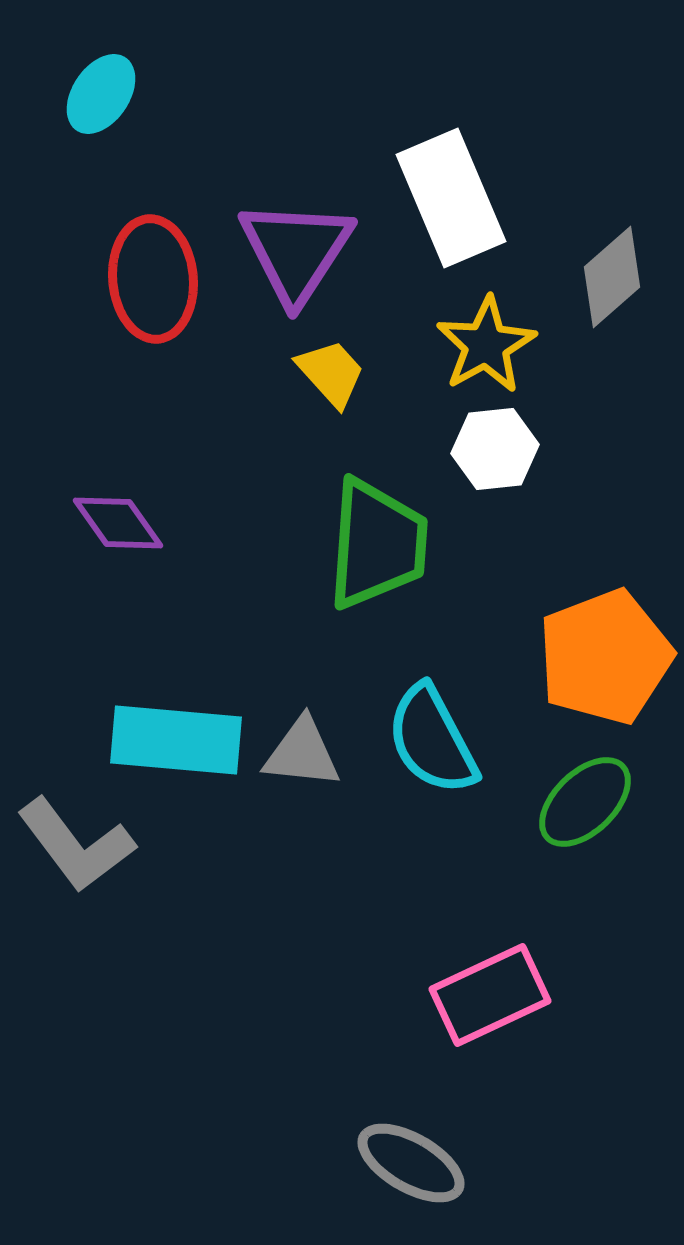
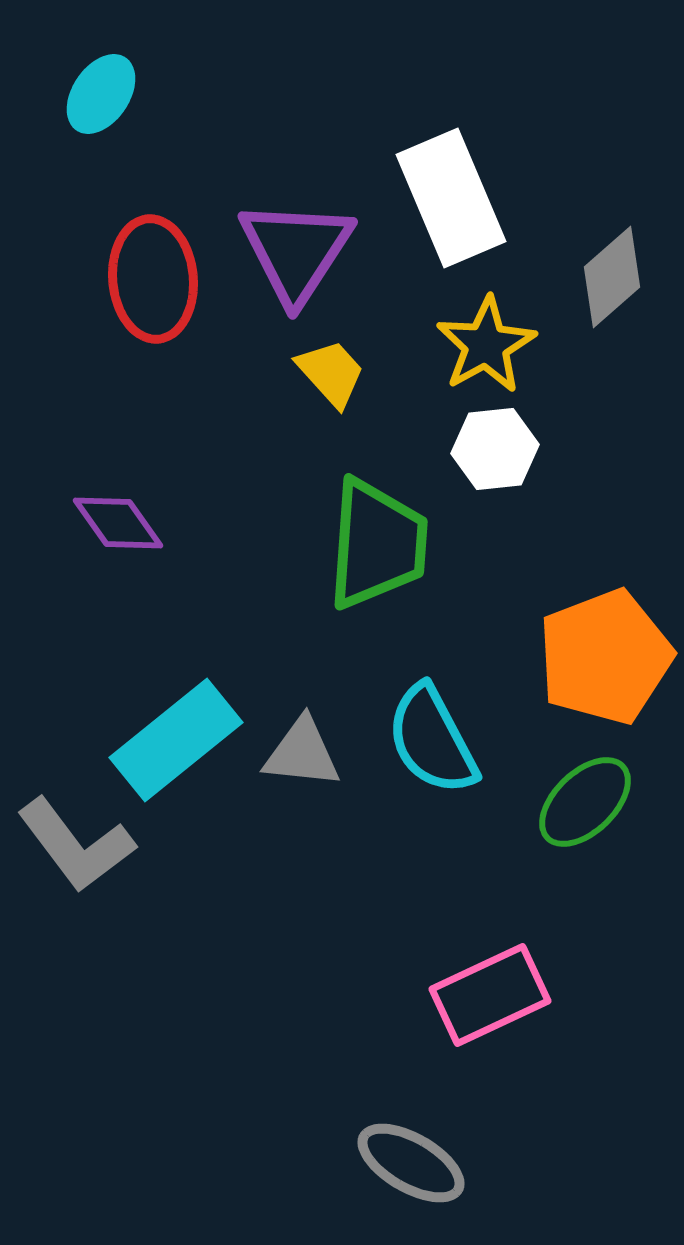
cyan rectangle: rotated 44 degrees counterclockwise
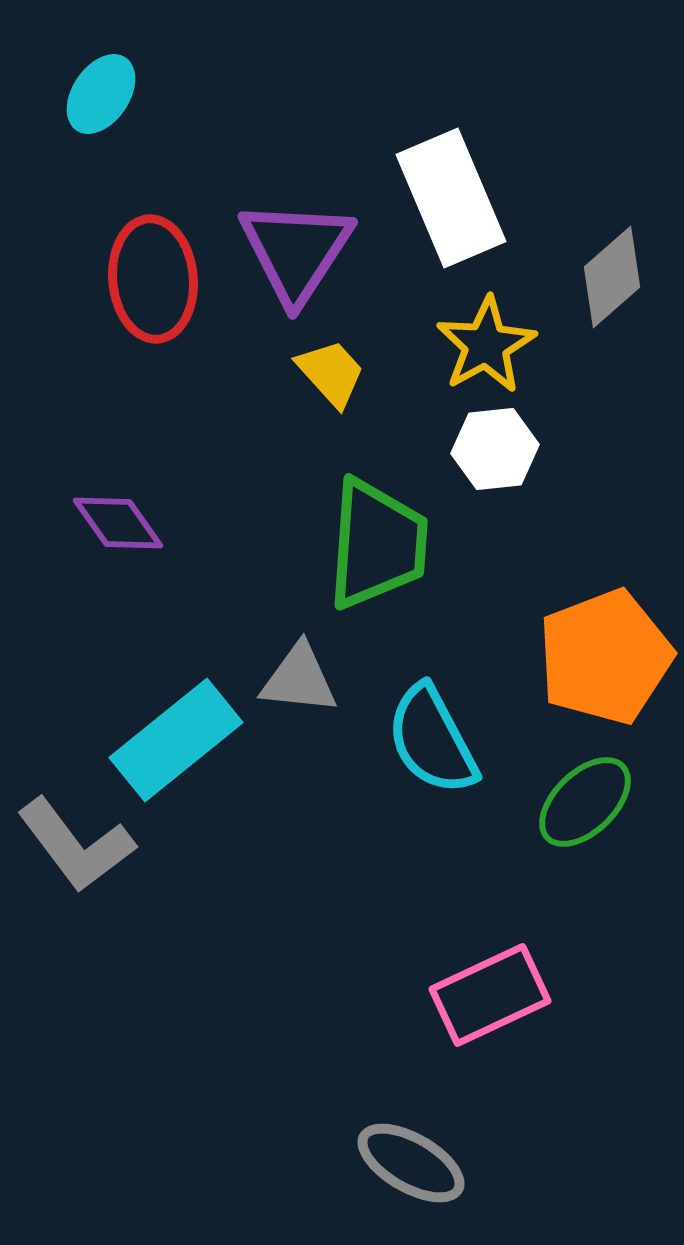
gray triangle: moved 3 px left, 74 px up
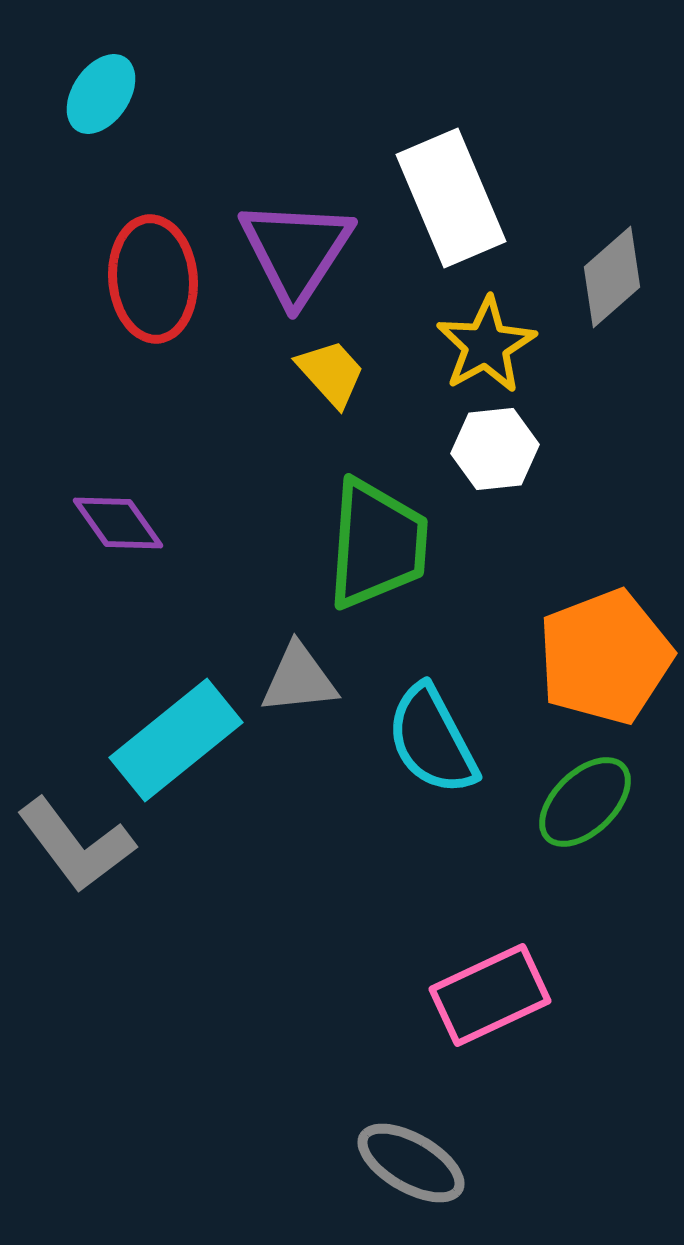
gray triangle: rotated 12 degrees counterclockwise
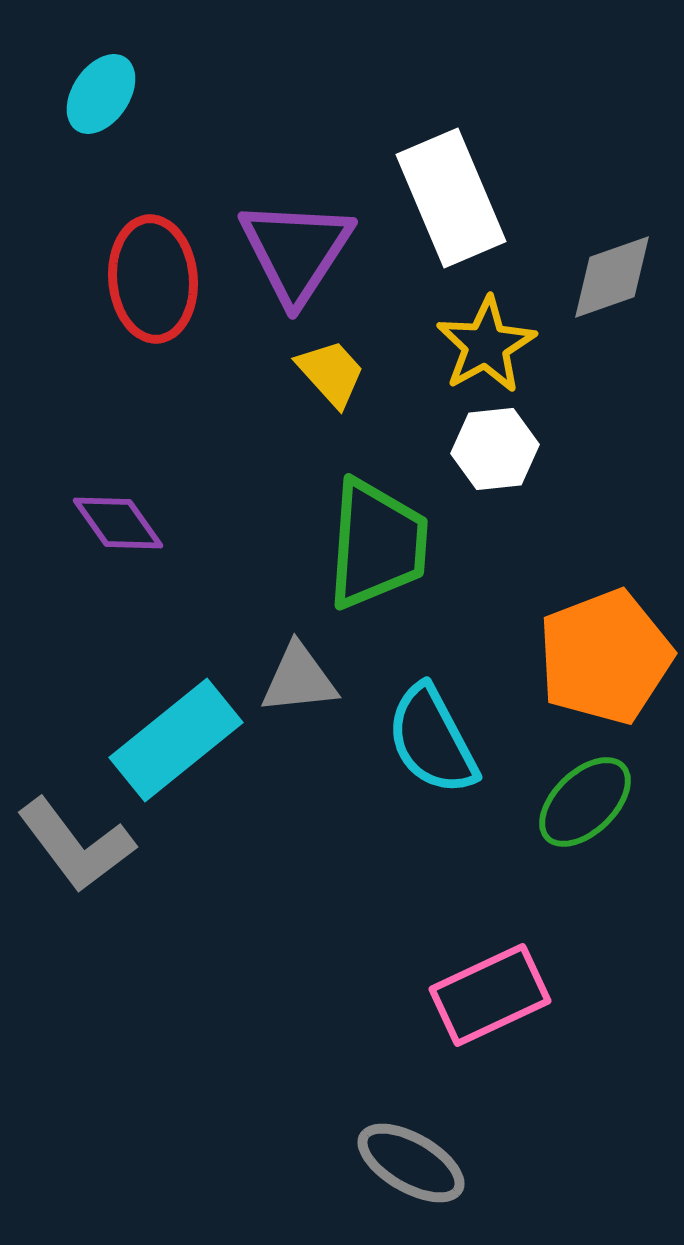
gray diamond: rotated 22 degrees clockwise
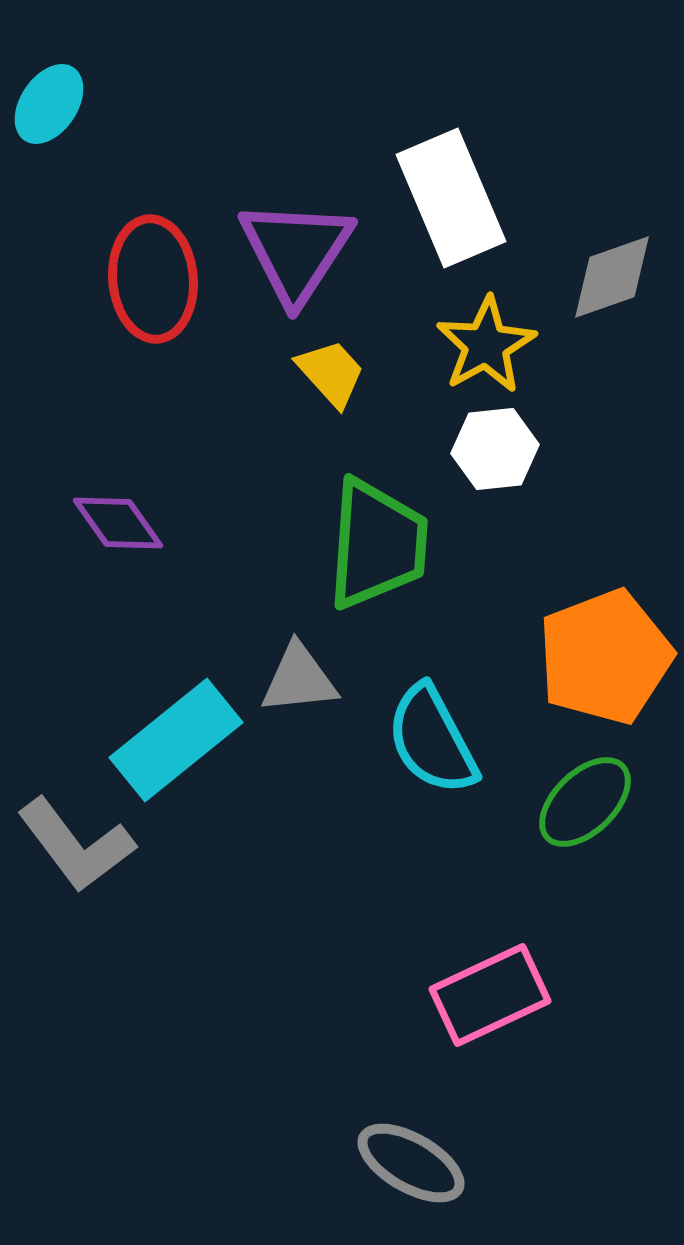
cyan ellipse: moved 52 px left, 10 px down
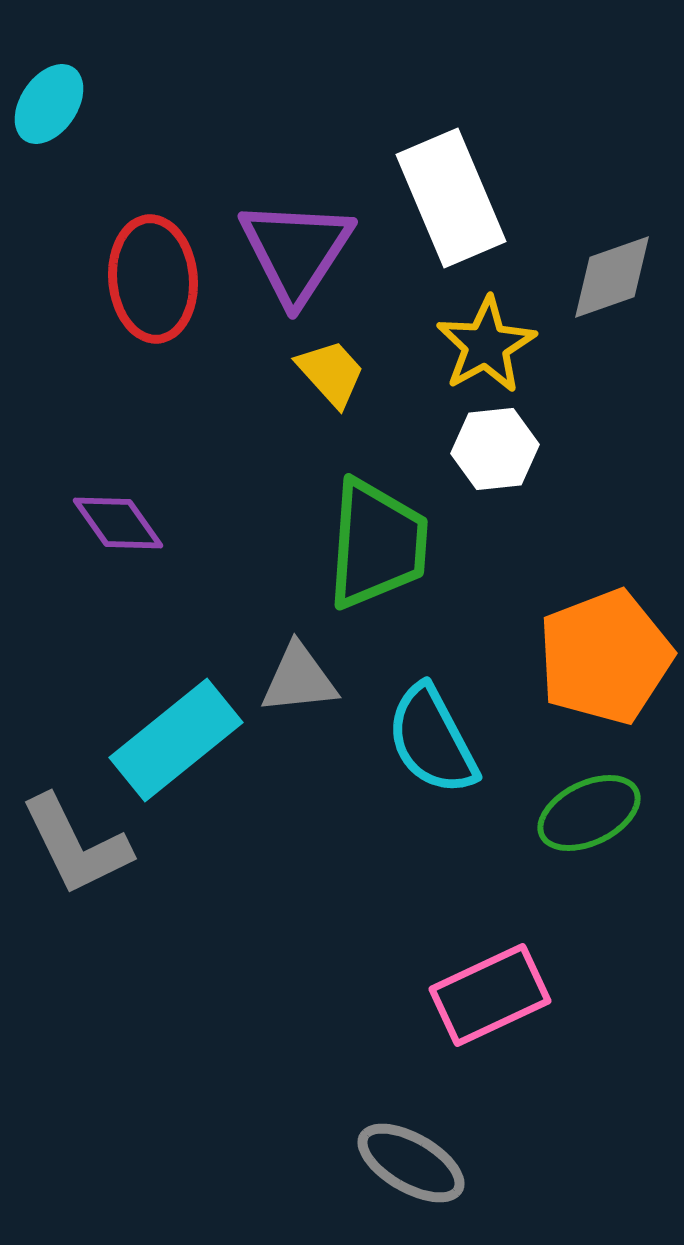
green ellipse: moved 4 px right, 11 px down; rotated 18 degrees clockwise
gray L-shape: rotated 11 degrees clockwise
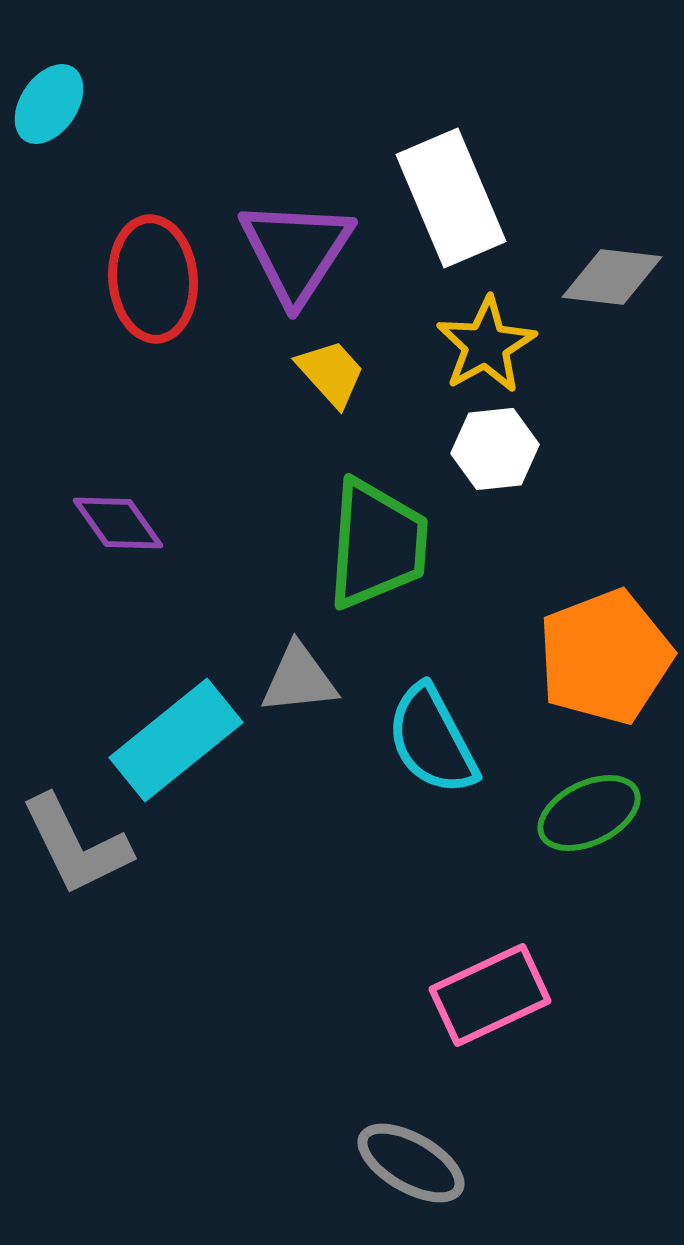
gray diamond: rotated 26 degrees clockwise
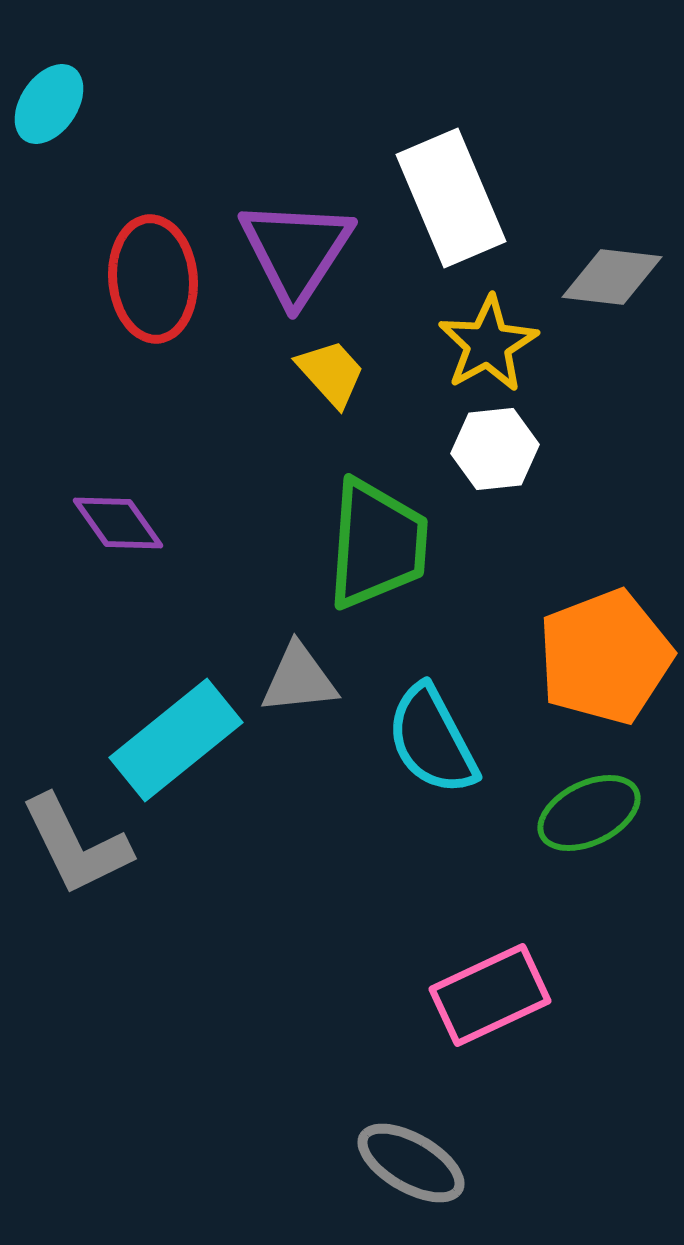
yellow star: moved 2 px right, 1 px up
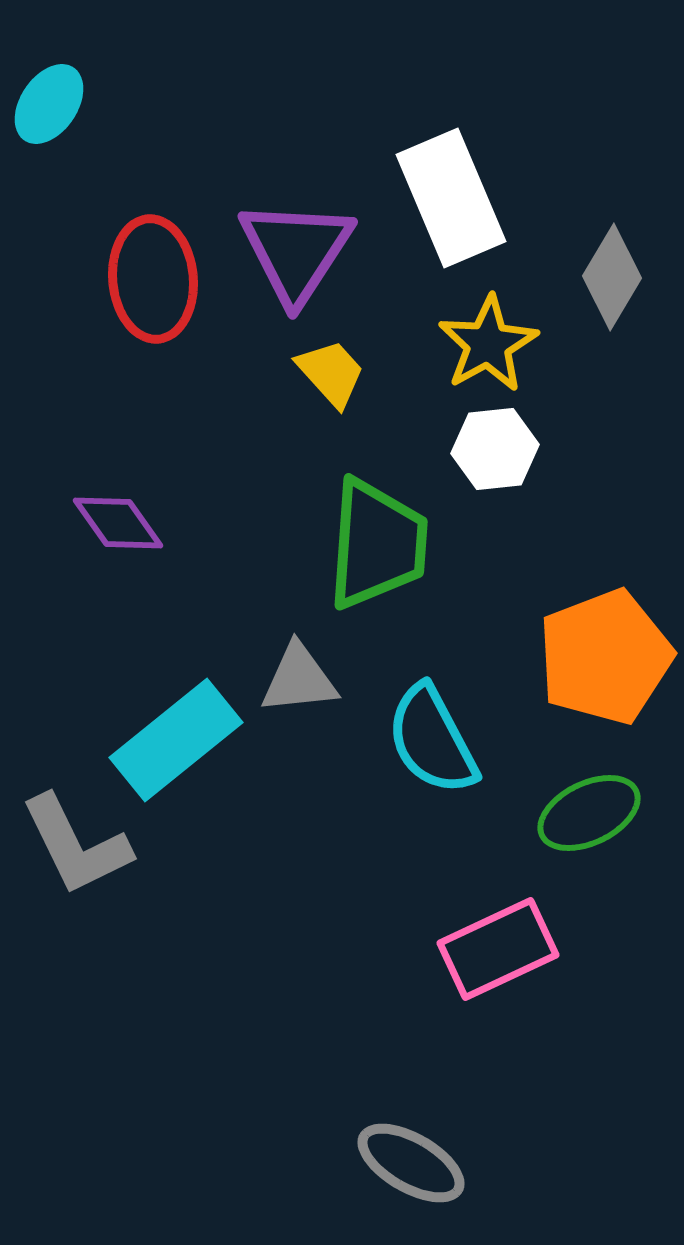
gray diamond: rotated 66 degrees counterclockwise
pink rectangle: moved 8 px right, 46 px up
